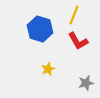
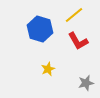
yellow line: rotated 30 degrees clockwise
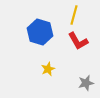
yellow line: rotated 36 degrees counterclockwise
blue hexagon: moved 3 px down
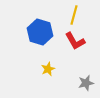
red L-shape: moved 3 px left
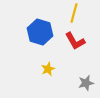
yellow line: moved 2 px up
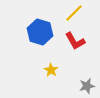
yellow line: rotated 30 degrees clockwise
yellow star: moved 3 px right, 1 px down; rotated 16 degrees counterclockwise
gray star: moved 1 px right, 3 px down
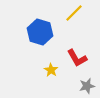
red L-shape: moved 2 px right, 17 px down
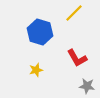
yellow star: moved 15 px left; rotated 24 degrees clockwise
gray star: rotated 21 degrees clockwise
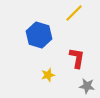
blue hexagon: moved 1 px left, 3 px down
red L-shape: rotated 140 degrees counterclockwise
yellow star: moved 12 px right, 5 px down
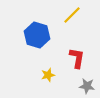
yellow line: moved 2 px left, 2 px down
blue hexagon: moved 2 px left
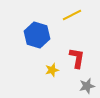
yellow line: rotated 18 degrees clockwise
yellow star: moved 4 px right, 5 px up
gray star: rotated 21 degrees counterclockwise
